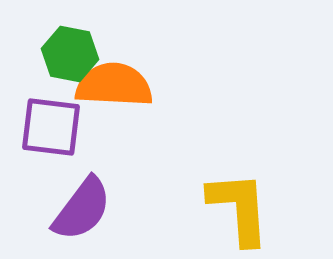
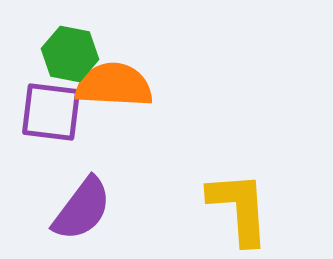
purple square: moved 15 px up
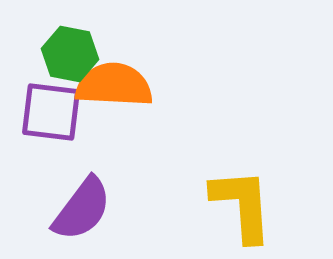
yellow L-shape: moved 3 px right, 3 px up
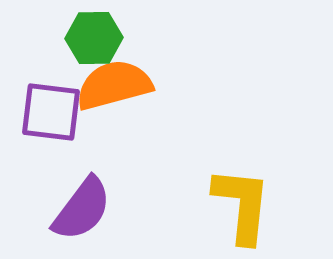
green hexagon: moved 24 px right, 16 px up; rotated 12 degrees counterclockwise
orange semicircle: rotated 18 degrees counterclockwise
yellow L-shape: rotated 10 degrees clockwise
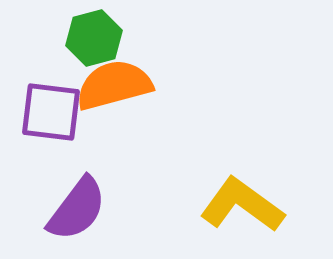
green hexagon: rotated 14 degrees counterclockwise
yellow L-shape: rotated 60 degrees counterclockwise
purple semicircle: moved 5 px left
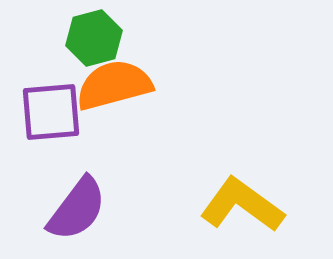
purple square: rotated 12 degrees counterclockwise
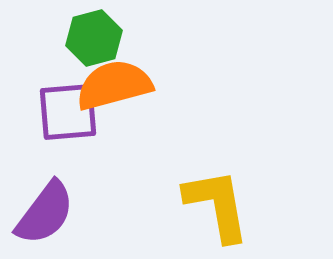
purple square: moved 17 px right
yellow L-shape: moved 25 px left; rotated 44 degrees clockwise
purple semicircle: moved 32 px left, 4 px down
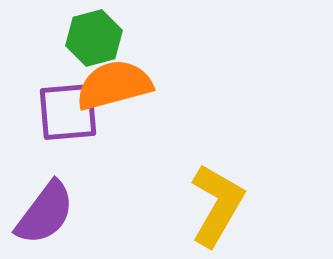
yellow L-shape: rotated 40 degrees clockwise
